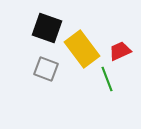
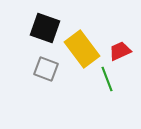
black square: moved 2 px left
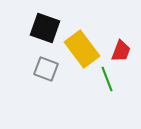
red trapezoid: moved 1 px right; rotated 135 degrees clockwise
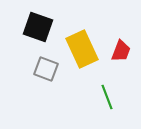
black square: moved 7 px left, 1 px up
yellow rectangle: rotated 12 degrees clockwise
green line: moved 18 px down
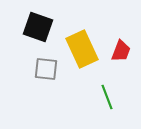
gray square: rotated 15 degrees counterclockwise
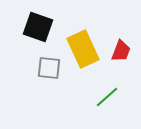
yellow rectangle: moved 1 px right
gray square: moved 3 px right, 1 px up
green line: rotated 70 degrees clockwise
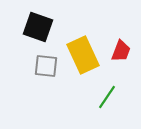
yellow rectangle: moved 6 px down
gray square: moved 3 px left, 2 px up
green line: rotated 15 degrees counterclockwise
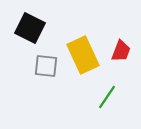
black square: moved 8 px left, 1 px down; rotated 8 degrees clockwise
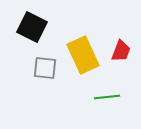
black square: moved 2 px right, 1 px up
gray square: moved 1 px left, 2 px down
green line: rotated 50 degrees clockwise
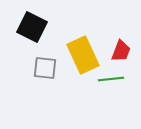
green line: moved 4 px right, 18 px up
